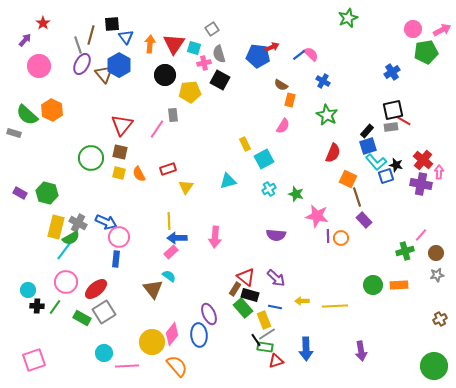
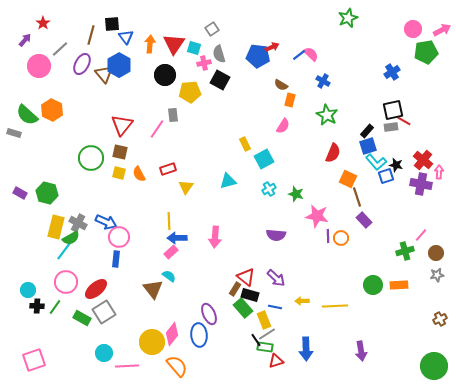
gray line at (78, 45): moved 18 px left, 4 px down; rotated 66 degrees clockwise
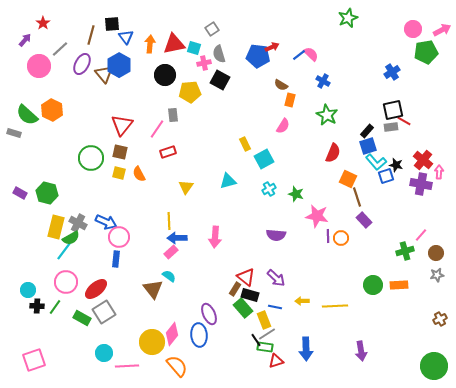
red triangle at (174, 44): rotated 45 degrees clockwise
red rectangle at (168, 169): moved 17 px up
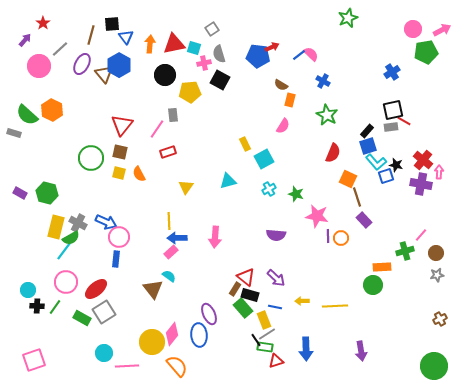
orange rectangle at (399, 285): moved 17 px left, 18 px up
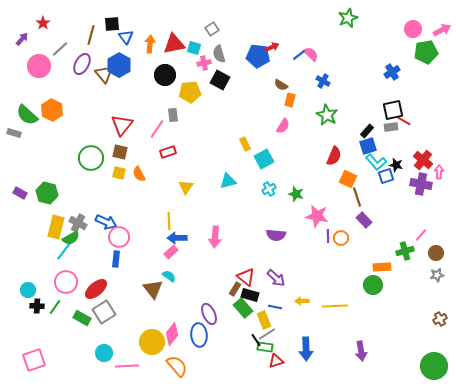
purple arrow at (25, 40): moved 3 px left, 1 px up
red semicircle at (333, 153): moved 1 px right, 3 px down
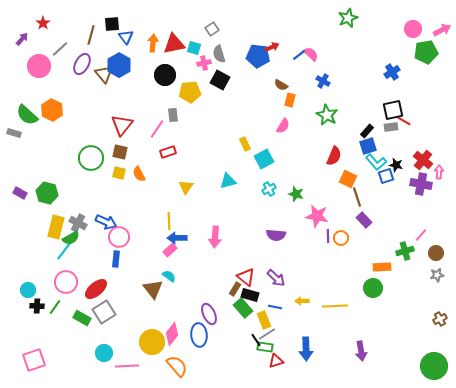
orange arrow at (150, 44): moved 3 px right, 1 px up
pink rectangle at (171, 252): moved 1 px left, 2 px up
green circle at (373, 285): moved 3 px down
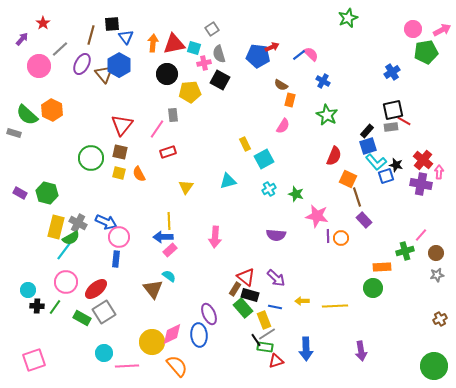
black circle at (165, 75): moved 2 px right, 1 px up
blue arrow at (177, 238): moved 14 px left, 1 px up
pink diamond at (172, 334): rotated 25 degrees clockwise
